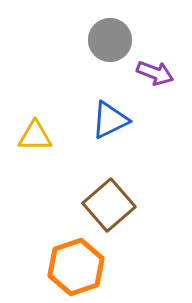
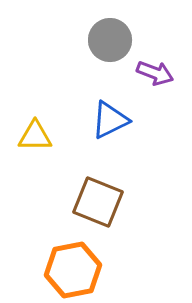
brown square: moved 11 px left, 3 px up; rotated 27 degrees counterclockwise
orange hexagon: moved 3 px left, 3 px down; rotated 8 degrees clockwise
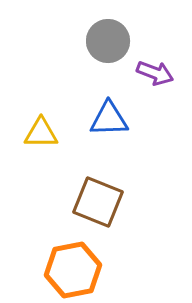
gray circle: moved 2 px left, 1 px down
blue triangle: moved 1 px left, 1 px up; rotated 24 degrees clockwise
yellow triangle: moved 6 px right, 3 px up
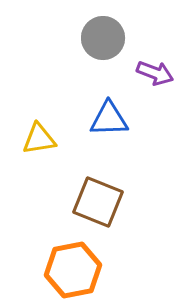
gray circle: moved 5 px left, 3 px up
yellow triangle: moved 2 px left, 6 px down; rotated 9 degrees counterclockwise
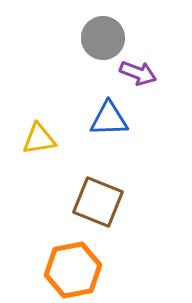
purple arrow: moved 17 px left
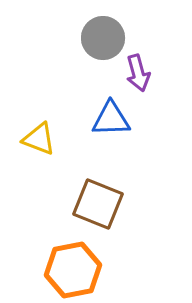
purple arrow: rotated 54 degrees clockwise
blue triangle: moved 2 px right
yellow triangle: rotated 30 degrees clockwise
brown square: moved 2 px down
